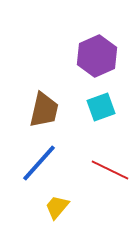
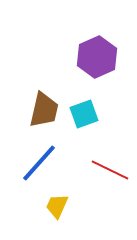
purple hexagon: moved 1 px down
cyan square: moved 17 px left, 7 px down
yellow trapezoid: moved 1 px up; rotated 16 degrees counterclockwise
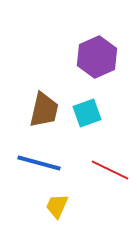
cyan square: moved 3 px right, 1 px up
blue line: rotated 63 degrees clockwise
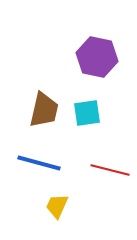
purple hexagon: rotated 24 degrees counterclockwise
cyan square: rotated 12 degrees clockwise
red line: rotated 12 degrees counterclockwise
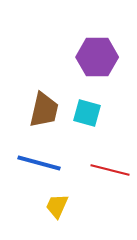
purple hexagon: rotated 12 degrees counterclockwise
cyan square: rotated 24 degrees clockwise
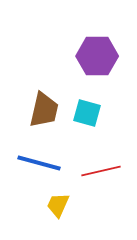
purple hexagon: moved 1 px up
red line: moved 9 px left, 1 px down; rotated 27 degrees counterclockwise
yellow trapezoid: moved 1 px right, 1 px up
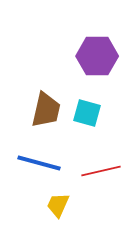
brown trapezoid: moved 2 px right
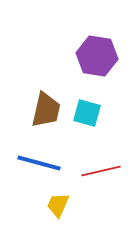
purple hexagon: rotated 9 degrees clockwise
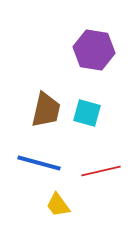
purple hexagon: moved 3 px left, 6 px up
yellow trapezoid: rotated 60 degrees counterclockwise
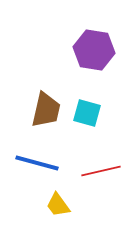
blue line: moved 2 px left
